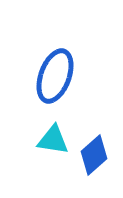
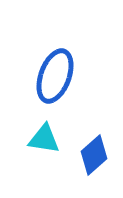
cyan triangle: moved 9 px left, 1 px up
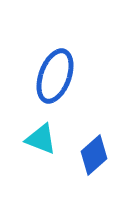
cyan triangle: moved 3 px left; rotated 12 degrees clockwise
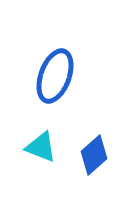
cyan triangle: moved 8 px down
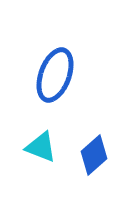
blue ellipse: moved 1 px up
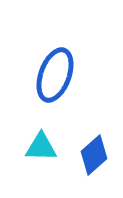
cyan triangle: rotated 20 degrees counterclockwise
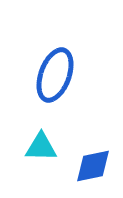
blue diamond: moved 1 px left, 11 px down; rotated 30 degrees clockwise
